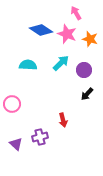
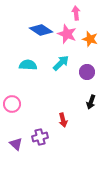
pink arrow: rotated 24 degrees clockwise
purple circle: moved 3 px right, 2 px down
black arrow: moved 4 px right, 8 px down; rotated 24 degrees counterclockwise
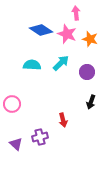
cyan semicircle: moved 4 px right
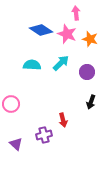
pink circle: moved 1 px left
purple cross: moved 4 px right, 2 px up
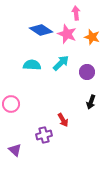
orange star: moved 2 px right, 2 px up
red arrow: rotated 16 degrees counterclockwise
purple triangle: moved 1 px left, 6 px down
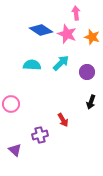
purple cross: moved 4 px left
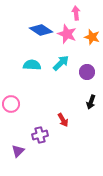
purple triangle: moved 3 px right, 1 px down; rotated 32 degrees clockwise
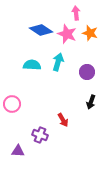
orange star: moved 2 px left, 4 px up
cyan arrow: moved 3 px left, 1 px up; rotated 30 degrees counterclockwise
pink circle: moved 1 px right
purple cross: rotated 35 degrees clockwise
purple triangle: rotated 48 degrees clockwise
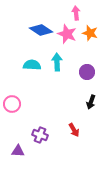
cyan arrow: moved 1 px left; rotated 18 degrees counterclockwise
red arrow: moved 11 px right, 10 px down
